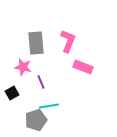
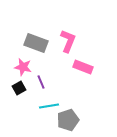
gray rectangle: rotated 65 degrees counterclockwise
black square: moved 7 px right, 5 px up
gray pentagon: moved 32 px right
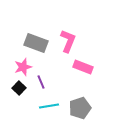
pink star: rotated 30 degrees counterclockwise
black square: rotated 16 degrees counterclockwise
gray pentagon: moved 12 px right, 12 px up
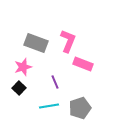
pink rectangle: moved 3 px up
purple line: moved 14 px right
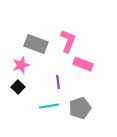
gray rectangle: moved 1 px down
pink star: moved 2 px left, 2 px up
purple line: moved 3 px right; rotated 16 degrees clockwise
black square: moved 1 px left, 1 px up
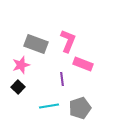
purple line: moved 4 px right, 3 px up
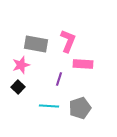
gray rectangle: rotated 10 degrees counterclockwise
pink rectangle: rotated 18 degrees counterclockwise
purple line: moved 3 px left; rotated 24 degrees clockwise
cyan line: rotated 12 degrees clockwise
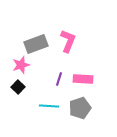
gray rectangle: rotated 30 degrees counterclockwise
pink rectangle: moved 15 px down
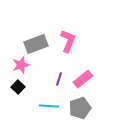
pink rectangle: rotated 42 degrees counterclockwise
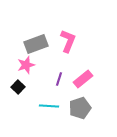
pink star: moved 5 px right
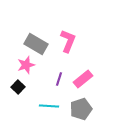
gray rectangle: rotated 50 degrees clockwise
gray pentagon: moved 1 px right, 1 px down
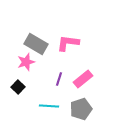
pink L-shape: moved 2 px down; rotated 105 degrees counterclockwise
pink star: moved 3 px up
